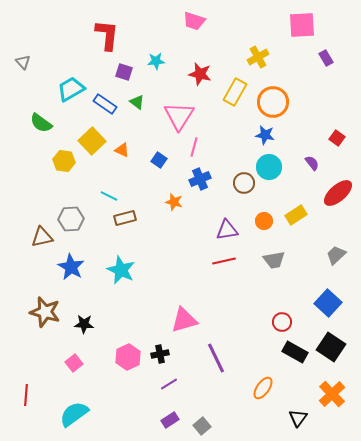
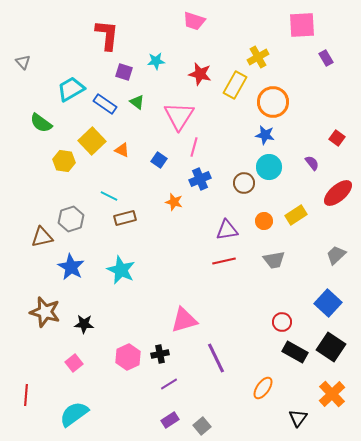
yellow rectangle at (235, 92): moved 7 px up
gray hexagon at (71, 219): rotated 15 degrees counterclockwise
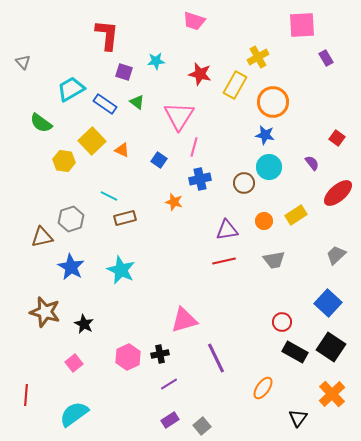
blue cross at (200, 179): rotated 10 degrees clockwise
black star at (84, 324): rotated 24 degrees clockwise
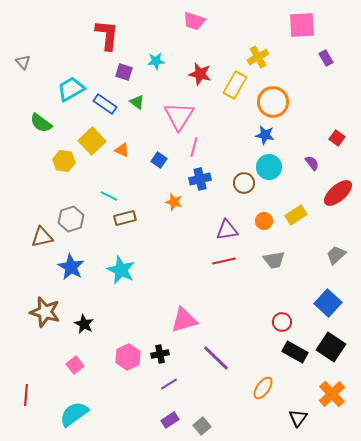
purple line at (216, 358): rotated 20 degrees counterclockwise
pink square at (74, 363): moved 1 px right, 2 px down
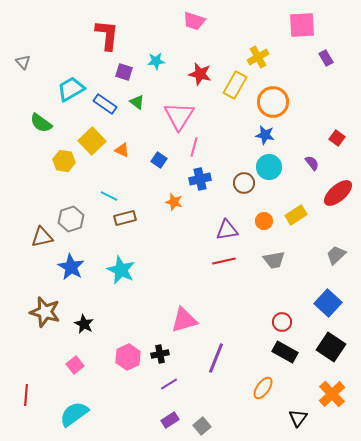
black rectangle at (295, 352): moved 10 px left
purple line at (216, 358): rotated 68 degrees clockwise
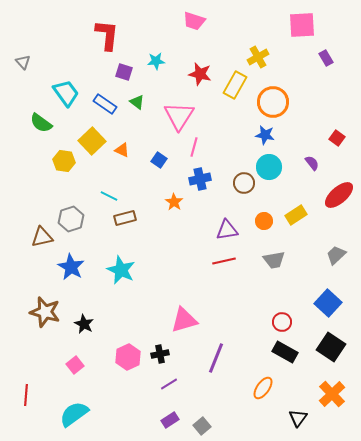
cyan trapezoid at (71, 89): moved 5 px left, 4 px down; rotated 84 degrees clockwise
red ellipse at (338, 193): moved 1 px right, 2 px down
orange star at (174, 202): rotated 18 degrees clockwise
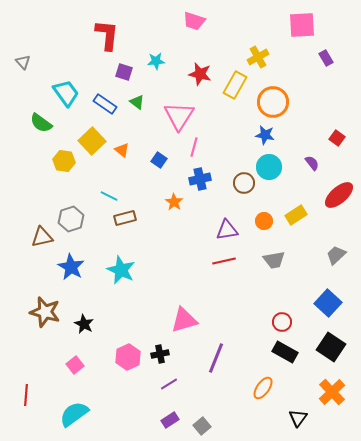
orange triangle at (122, 150): rotated 14 degrees clockwise
orange cross at (332, 394): moved 2 px up
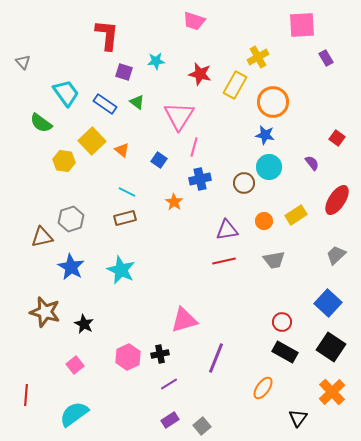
red ellipse at (339, 195): moved 2 px left, 5 px down; rotated 16 degrees counterclockwise
cyan line at (109, 196): moved 18 px right, 4 px up
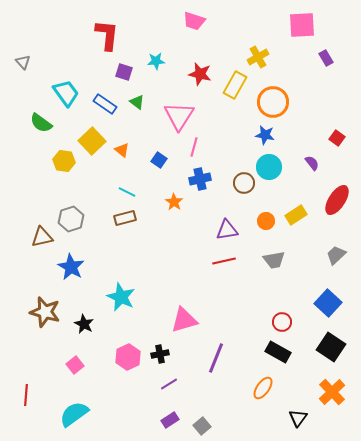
orange circle at (264, 221): moved 2 px right
cyan star at (121, 270): moved 27 px down
black rectangle at (285, 352): moved 7 px left
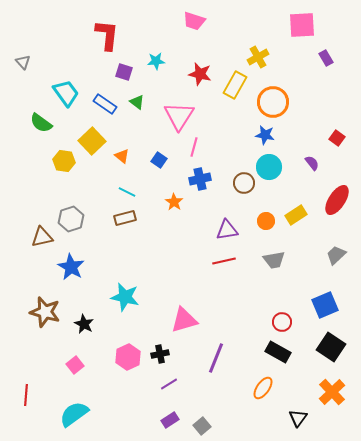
orange triangle at (122, 150): moved 6 px down
cyan star at (121, 297): moved 4 px right; rotated 12 degrees counterclockwise
blue square at (328, 303): moved 3 px left, 2 px down; rotated 24 degrees clockwise
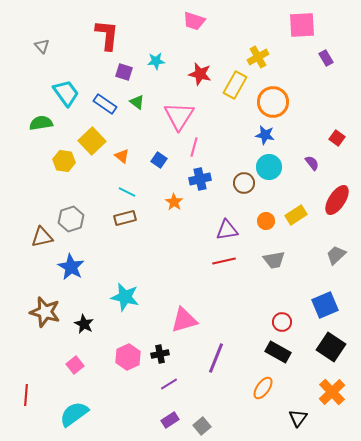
gray triangle at (23, 62): moved 19 px right, 16 px up
green semicircle at (41, 123): rotated 135 degrees clockwise
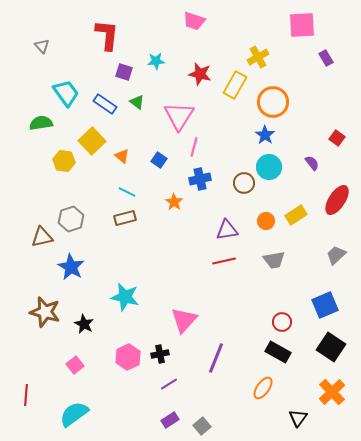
blue star at (265, 135): rotated 24 degrees clockwise
pink triangle at (184, 320): rotated 32 degrees counterclockwise
